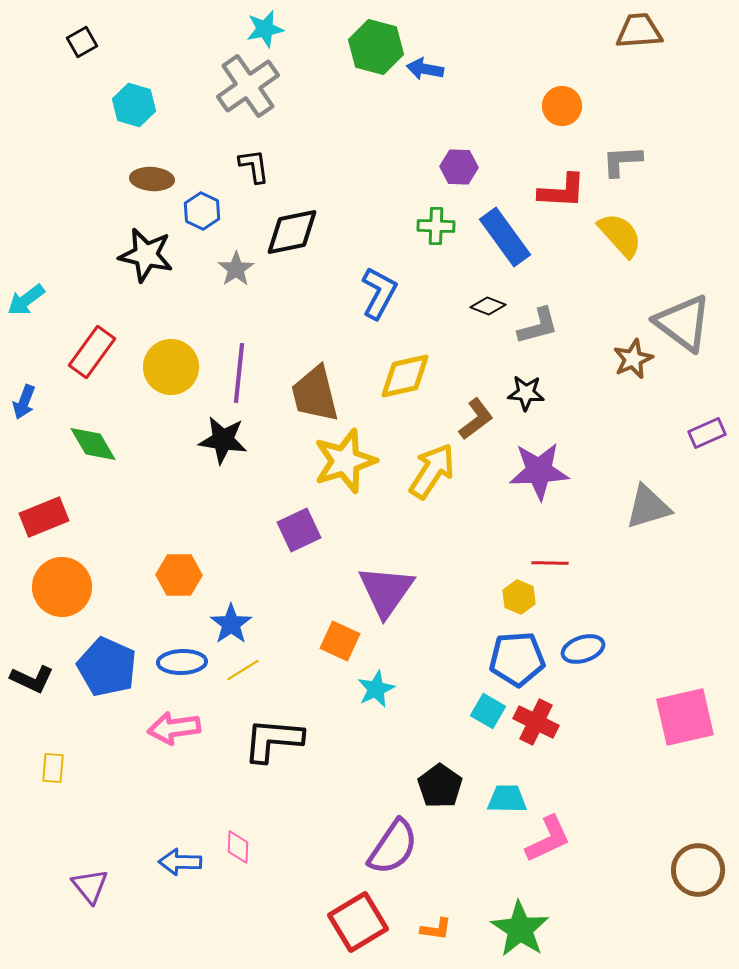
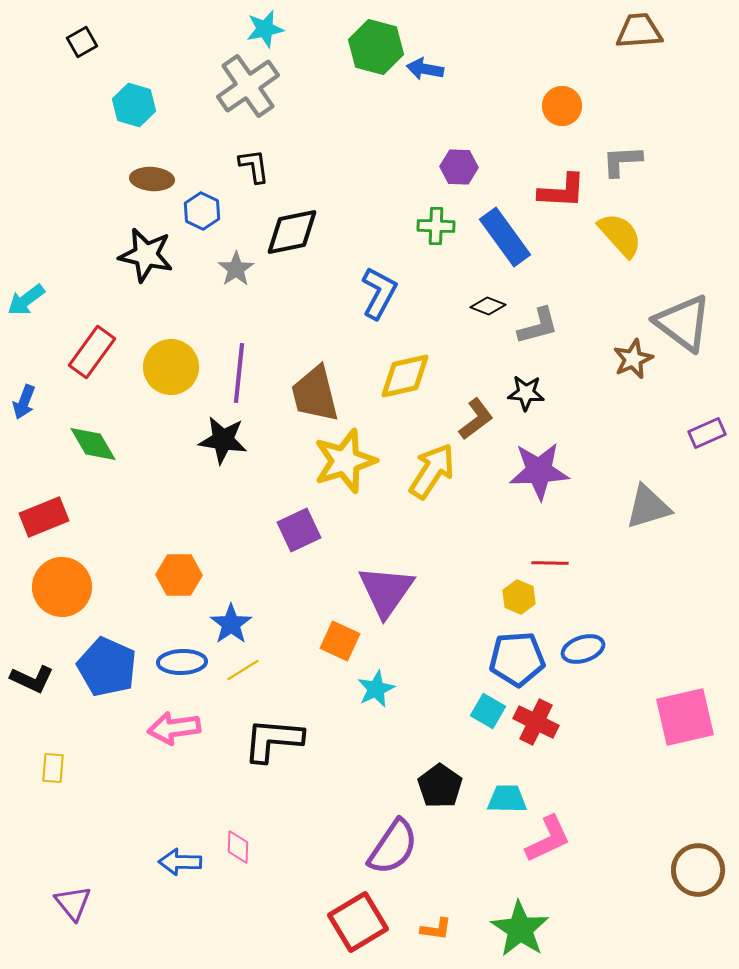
purple triangle at (90, 886): moved 17 px left, 17 px down
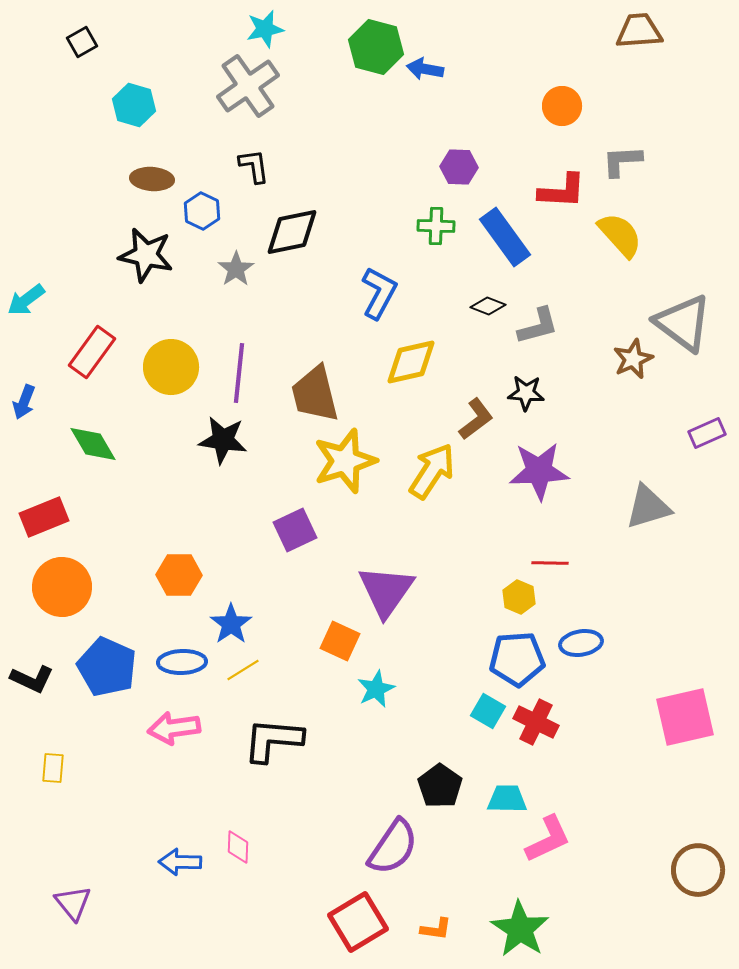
yellow diamond at (405, 376): moved 6 px right, 14 px up
purple square at (299, 530): moved 4 px left
blue ellipse at (583, 649): moved 2 px left, 6 px up; rotated 9 degrees clockwise
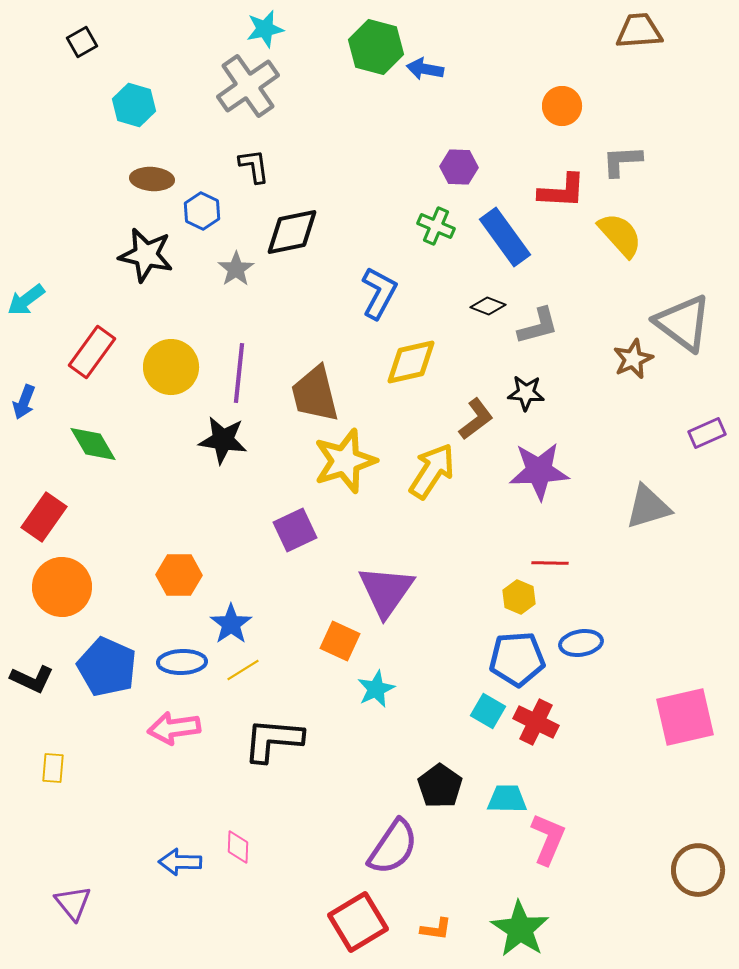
green cross at (436, 226): rotated 21 degrees clockwise
red rectangle at (44, 517): rotated 33 degrees counterclockwise
pink L-shape at (548, 839): rotated 42 degrees counterclockwise
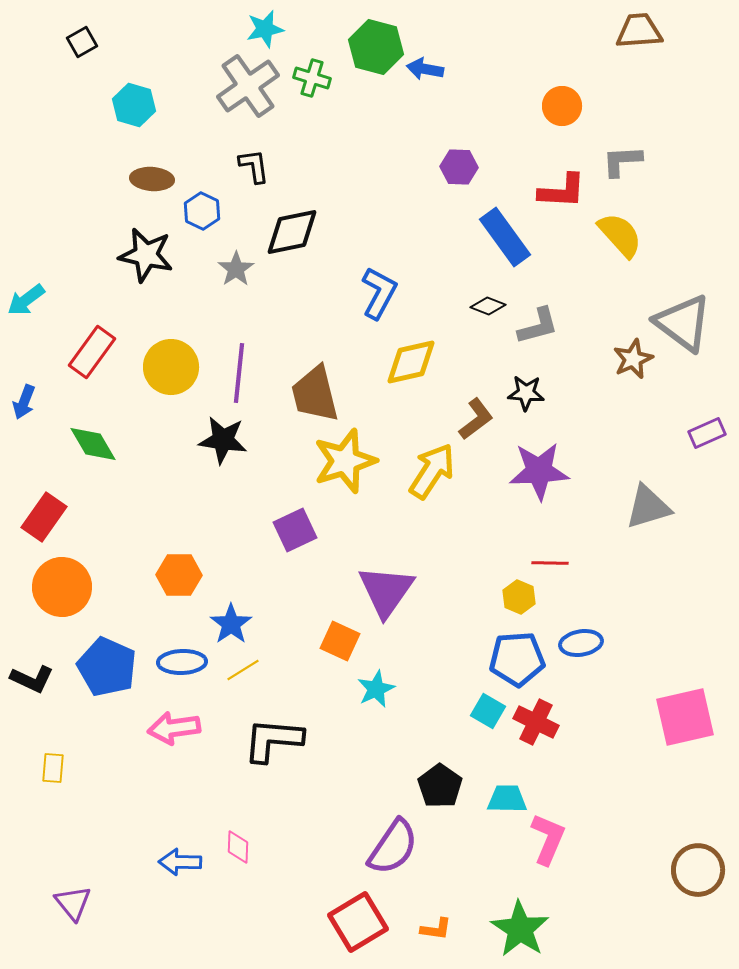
green cross at (436, 226): moved 124 px left, 148 px up; rotated 6 degrees counterclockwise
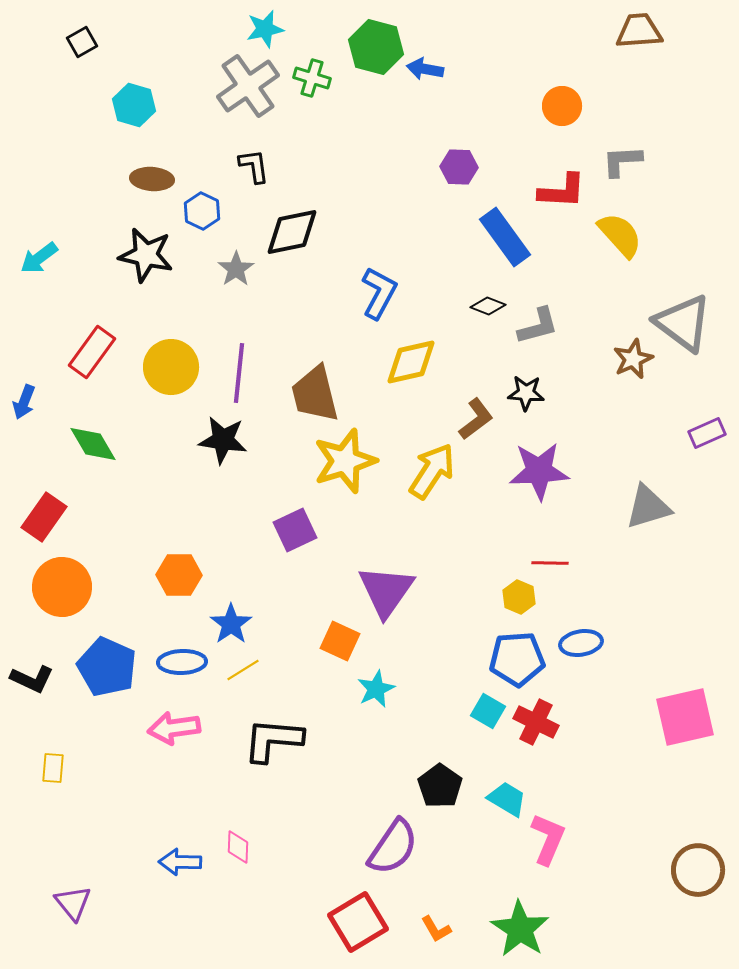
cyan arrow at (26, 300): moved 13 px right, 42 px up
cyan trapezoid at (507, 799): rotated 30 degrees clockwise
orange L-shape at (436, 929): rotated 52 degrees clockwise
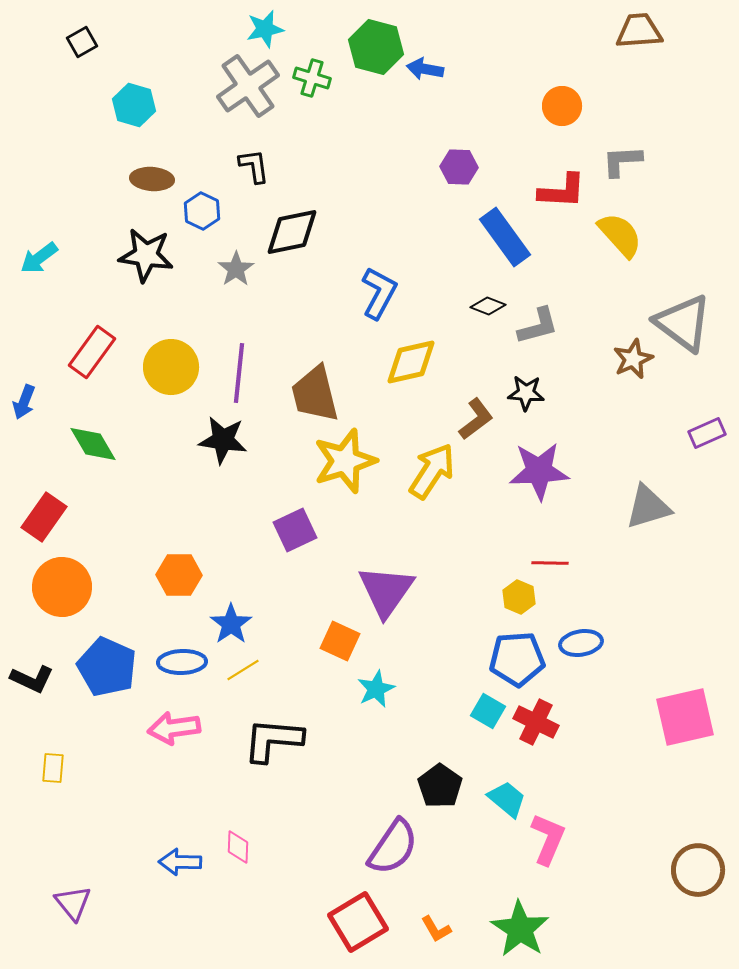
black star at (146, 255): rotated 4 degrees counterclockwise
cyan trapezoid at (507, 799): rotated 9 degrees clockwise
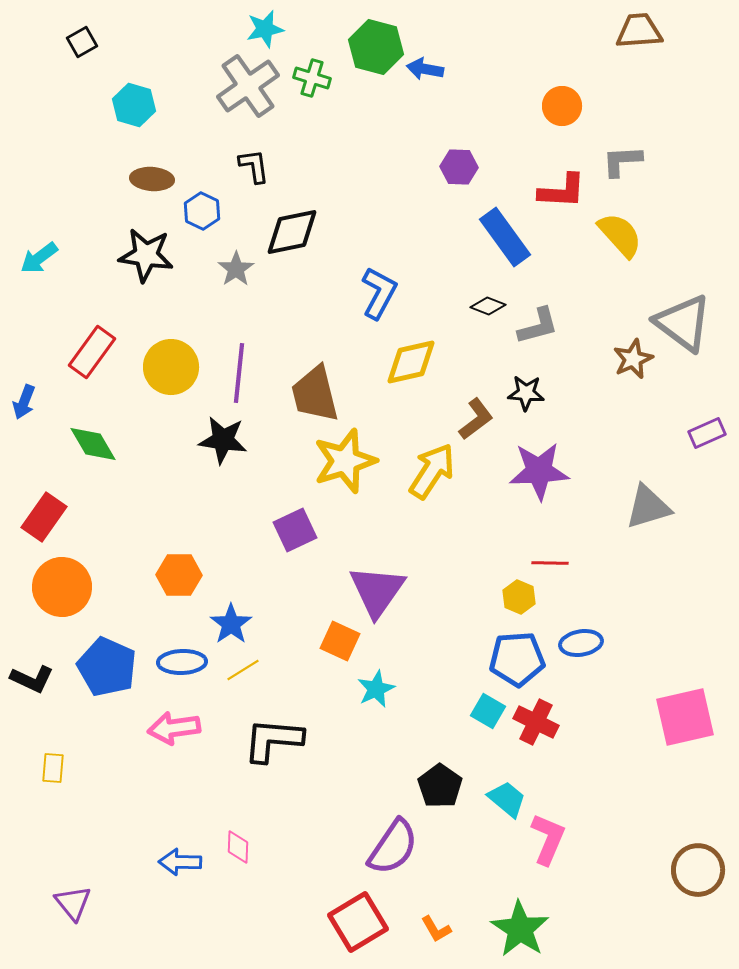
purple triangle at (386, 591): moved 9 px left
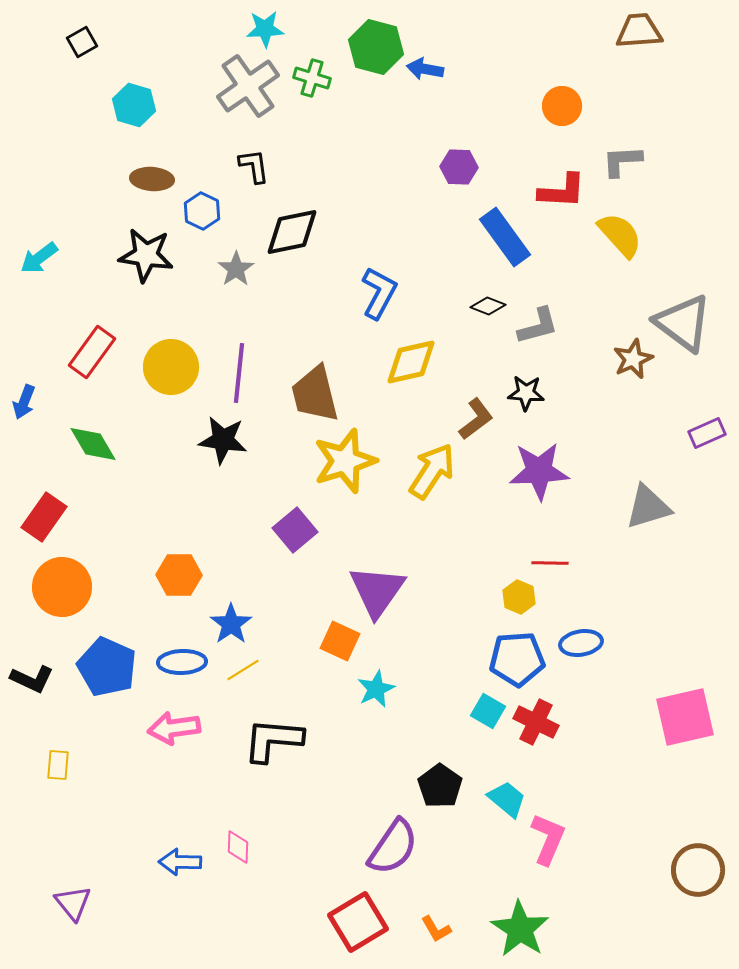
cyan star at (265, 29): rotated 9 degrees clockwise
purple square at (295, 530): rotated 15 degrees counterclockwise
yellow rectangle at (53, 768): moved 5 px right, 3 px up
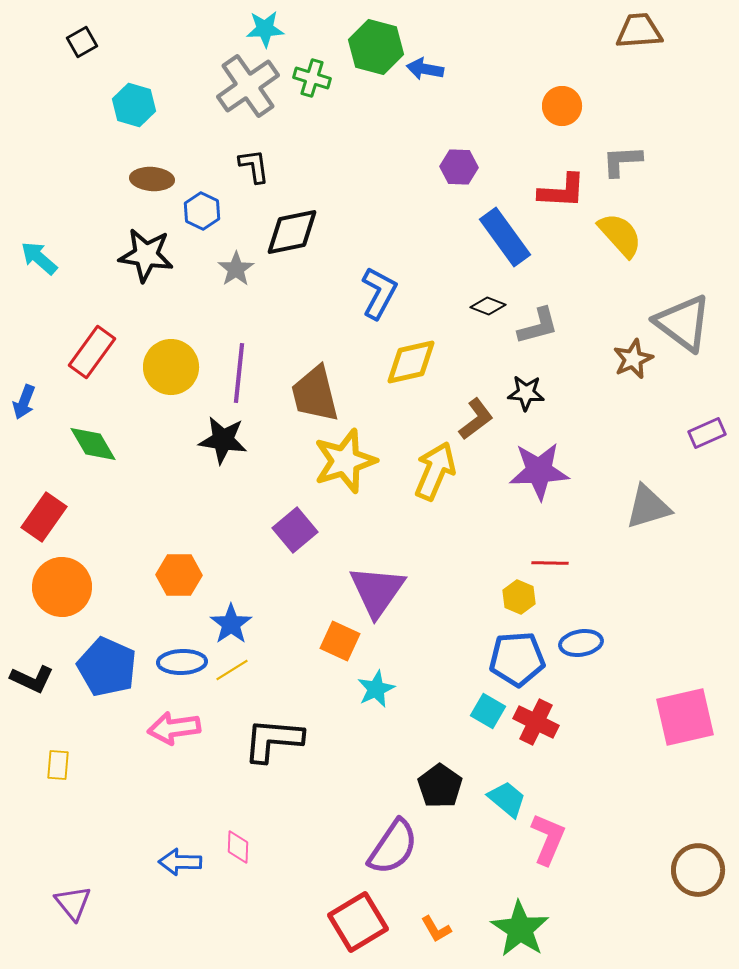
cyan arrow at (39, 258): rotated 78 degrees clockwise
yellow arrow at (432, 471): moved 3 px right; rotated 10 degrees counterclockwise
yellow line at (243, 670): moved 11 px left
